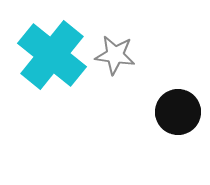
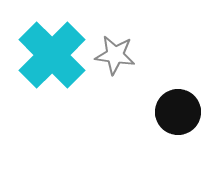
cyan cross: rotated 6 degrees clockwise
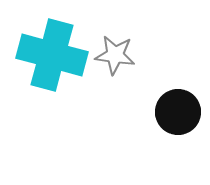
cyan cross: rotated 30 degrees counterclockwise
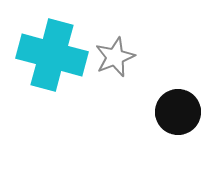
gray star: moved 2 px down; rotated 30 degrees counterclockwise
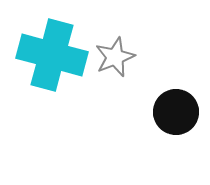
black circle: moved 2 px left
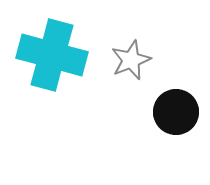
gray star: moved 16 px right, 3 px down
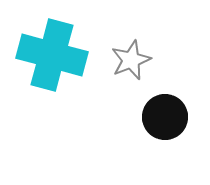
black circle: moved 11 px left, 5 px down
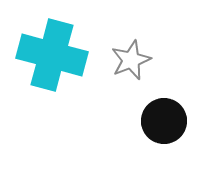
black circle: moved 1 px left, 4 px down
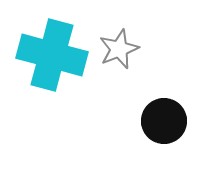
gray star: moved 12 px left, 11 px up
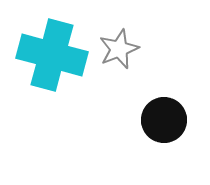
black circle: moved 1 px up
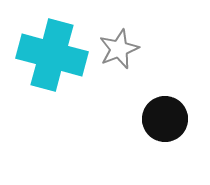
black circle: moved 1 px right, 1 px up
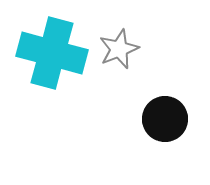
cyan cross: moved 2 px up
